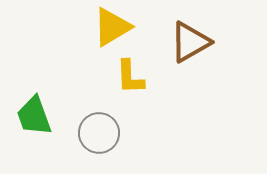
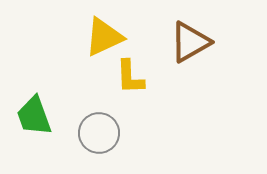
yellow triangle: moved 8 px left, 10 px down; rotated 6 degrees clockwise
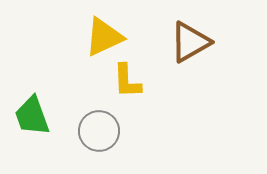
yellow L-shape: moved 3 px left, 4 px down
green trapezoid: moved 2 px left
gray circle: moved 2 px up
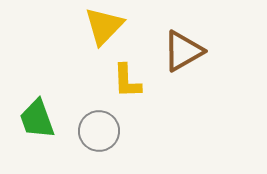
yellow triangle: moved 11 px up; rotated 21 degrees counterclockwise
brown triangle: moved 7 px left, 9 px down
green trapezoid: moved 5 px right, 3 px down
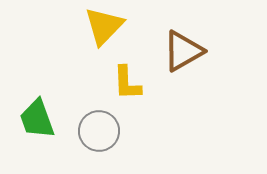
yellow L-shape: moved 2 px down
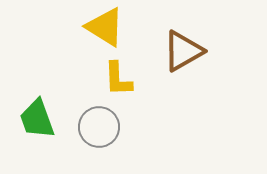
yellow triangle: moved 1 px right, 1 px down; rotated 42 degrees counterclockwise
yellow L-shape: moved 9 px left, 4 px up
gray circle: moved 4 px up
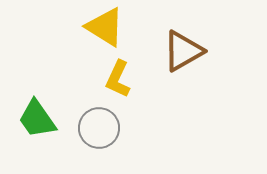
yellow L-shape: rotated 27 degrees clockwise
green trapezoid: rotated 15 degrees counterclockwise
gray circle: moved 1 px down
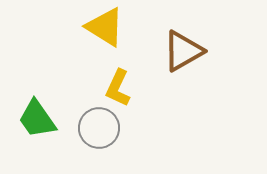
yellow L-shape: moved 9 px down
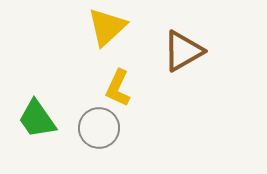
yellow triangle: moved 2 px right; rotated 45 degrees clockwise
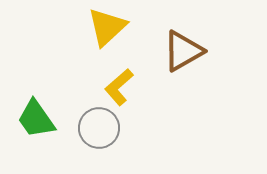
yellow L-shape: moved 1 px right, 1 px up; rotated 24 degrees clockwise
green trapezoid: moved 1 px left
